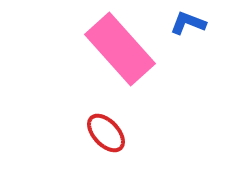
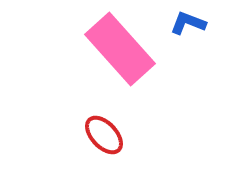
red ellipse: moved 2 px left, 2 px down
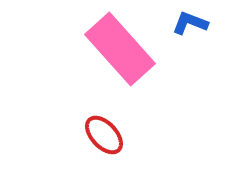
blue L-shape: moved 2 px right
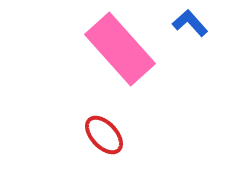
blue L-shape: rotated 27 degrees clockwise
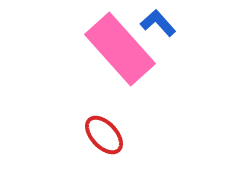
blue L-shape: moved 32 px left
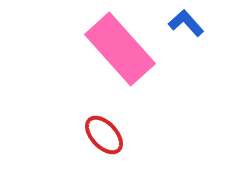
blue L-shape: moved 28 px right
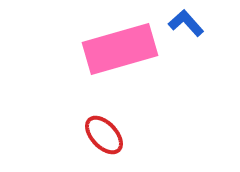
pink rectangle: rotated 64 degrees counterclockwise
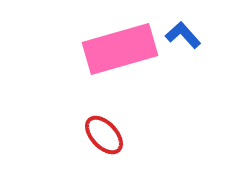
blue L-shape: moved 3 px left, 12 px down
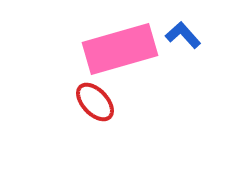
red ellipse: moved 9 px left, 33 px up
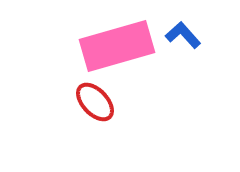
pink rectangle: moved 3 px left, 3 px up
